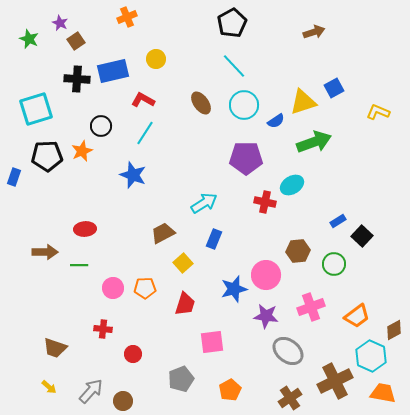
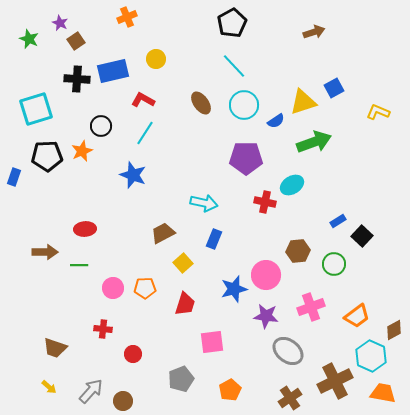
cyan arrow at (204, 203): rotated 44 degrees clockwise
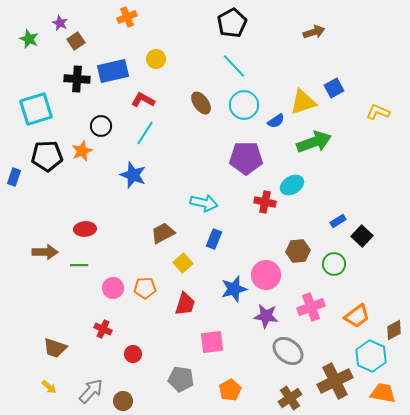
red cross at (103, 329): rotated 18 degrees clockwise
gray pentagon at (181, 379): rotated 30 degrees clockwise
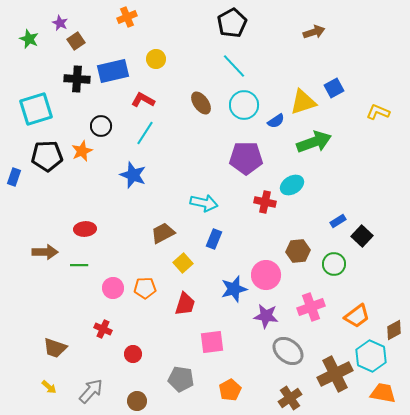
brown cross at (335, 381): moved 7 px up
brown circle at (123, 401): moved 14 px right
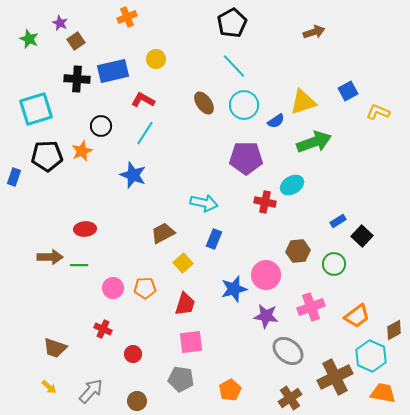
blue square at (334, 88): moved 14 px right, 3 px down
brown ellipse at (201, 103): moved 3 px right
brown arrow at (45, 252): moved 5 px right, 5 px down
pink square at (212, 342): moved 21 px left
brown cross at (335, 374): moved 3 px down
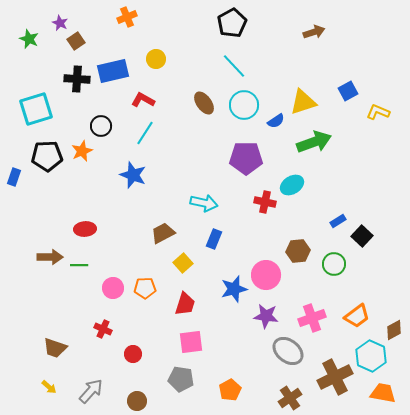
pink cross at (311, 307): moved 1 px right, 11 px down
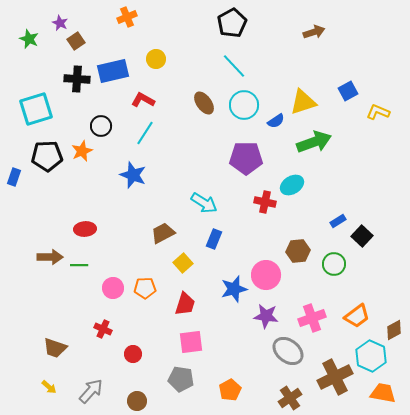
cyan arrow at (204, 203): rotated 20 degrees clockwise
